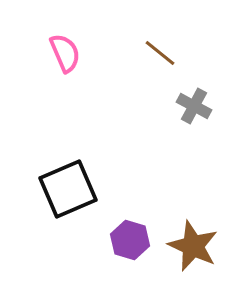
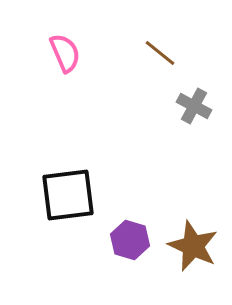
black square: moved 6 px down; rotated 16 degrees clockwise
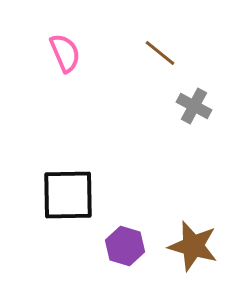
black square: rotated 6 degrees clockwise
purple hexagon: moved 5 px left, 6 px down
brown star: rotated 9 degrees counterclockwise
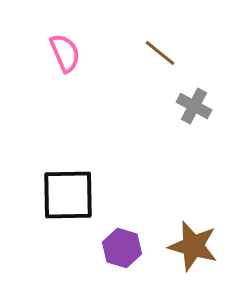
purple hexagon: moved 3 px left, 2 px down
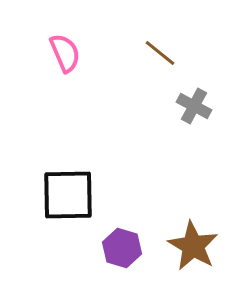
brown star: rotated 15 degrees clockwise
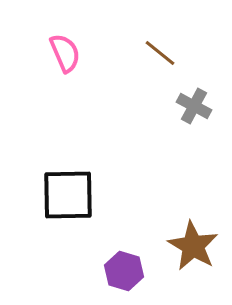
purple hexagon: moved 2 px right, 23 px down
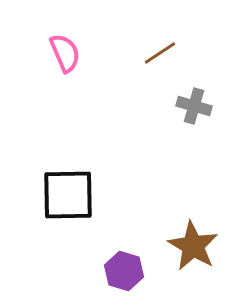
brown line: rotated 72 degrees counterclockwise
gray cross: rotated 12 degrees counterclockwise
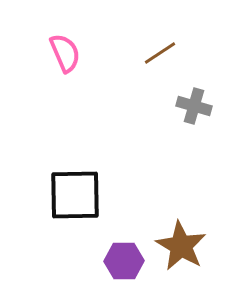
black square: moved 7 px right
brown star: moved 12 px left
purple hexagon: moved 10 px up; rotated 18 degrees counterclockwise
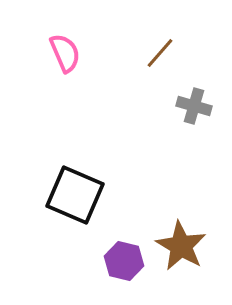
brown line: rotated 16 degrees counterclockwise
black square: rotated 24 degrees clockwise
purple hexagon: rotated 15 degrees clockwise
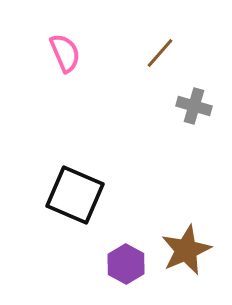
brown star: moved 5 px right, 4 px down; rotated 18 degrees clockwise
purple hexagon: moved 2 px right, 3 px down; rotated 15 degrees clockwise
